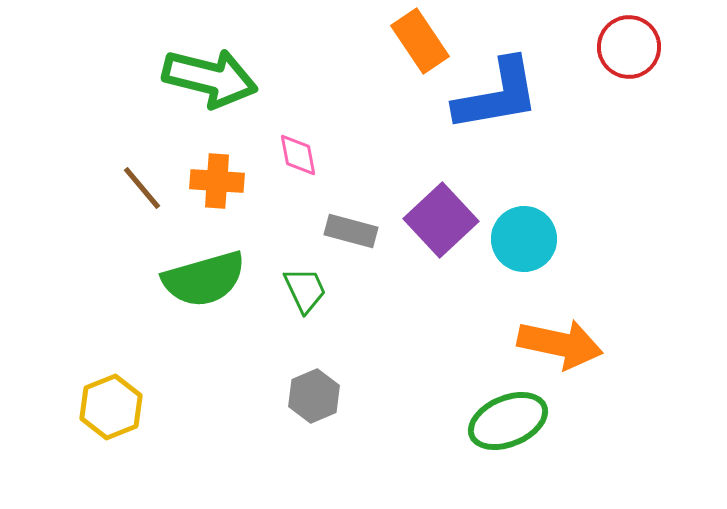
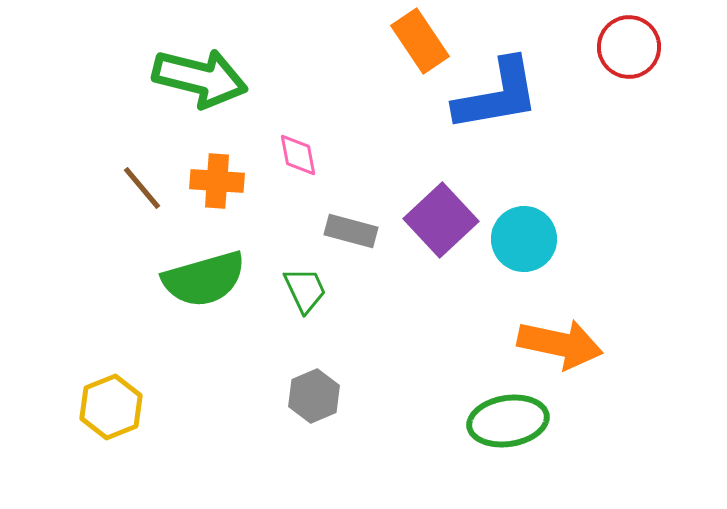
green arrow: moved 10 px left
green ellipse: rotated 14 degrees clockwise
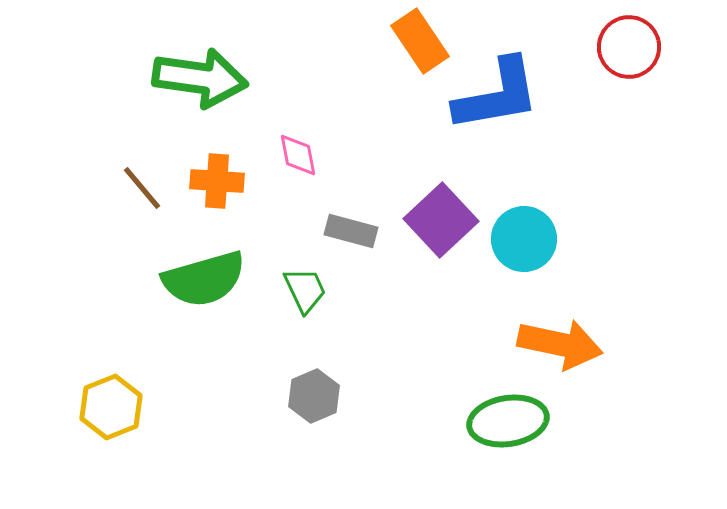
green arrow: rotated 6 degrees counterclockwise
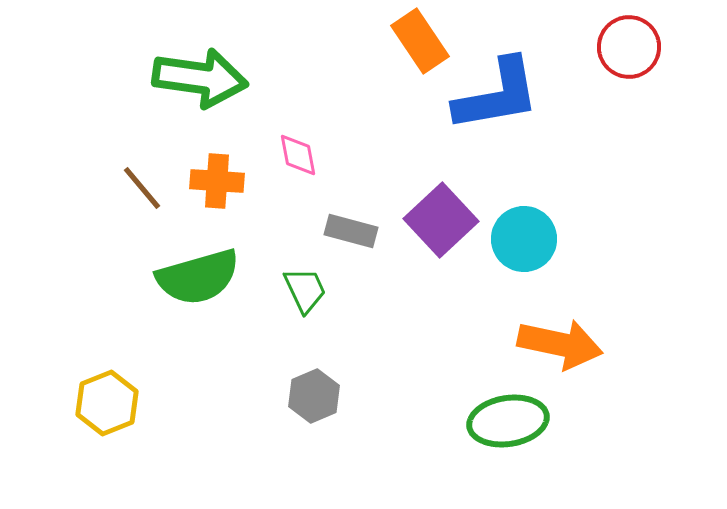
green semicircle: moved 6 px left, 2 px up
yellow hexagon: moved 4 px left, 4 px up
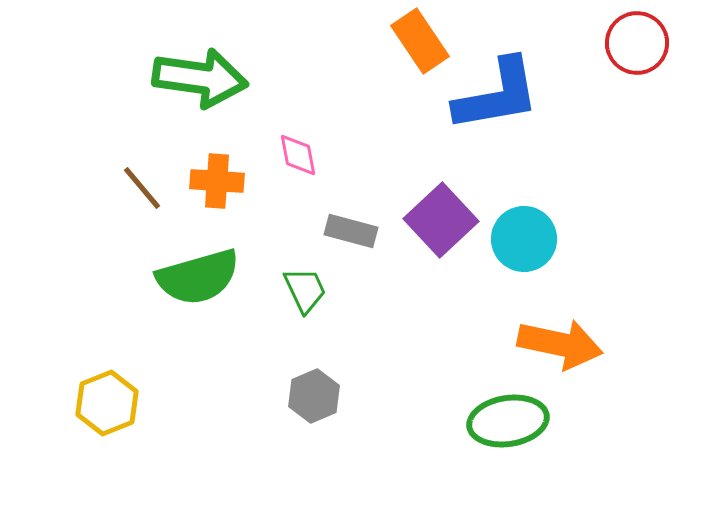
red circle: moved 8 px right, 4 px up
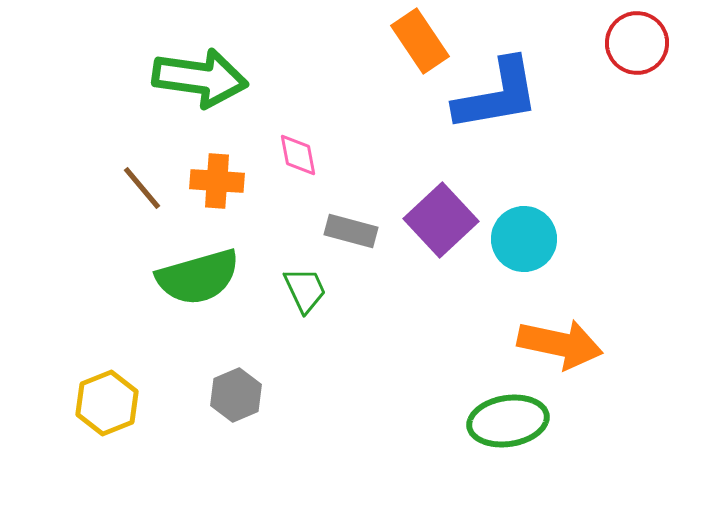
gray hexagon: moved 78 px left, 1 px up
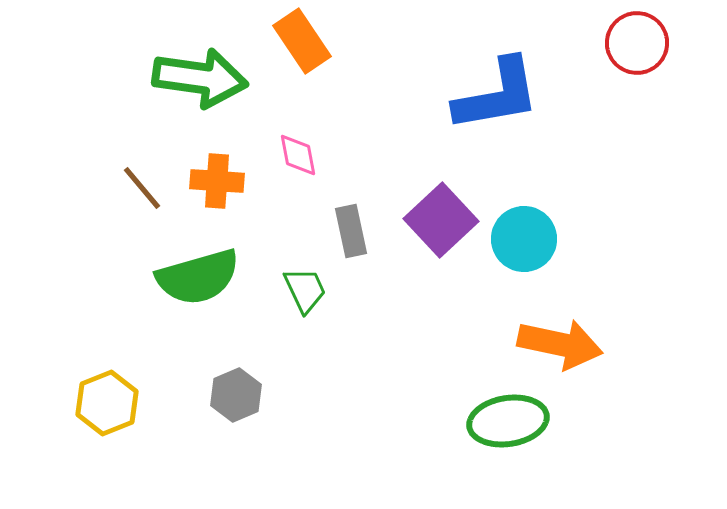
orange rectangle: moved 118 px left
gray rectangle: rotated 63 degrees clockwise
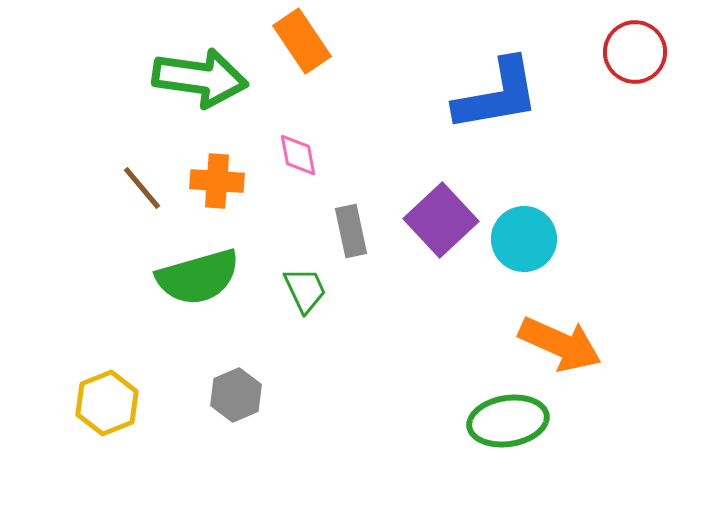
red circle: moved 2 px left, 9 px down
orange arrow: rotated 12 degrees clockwise
